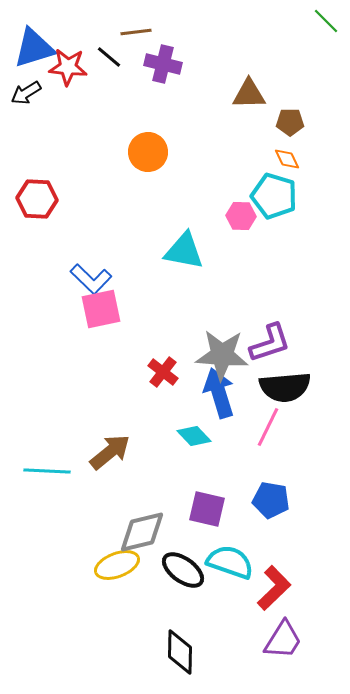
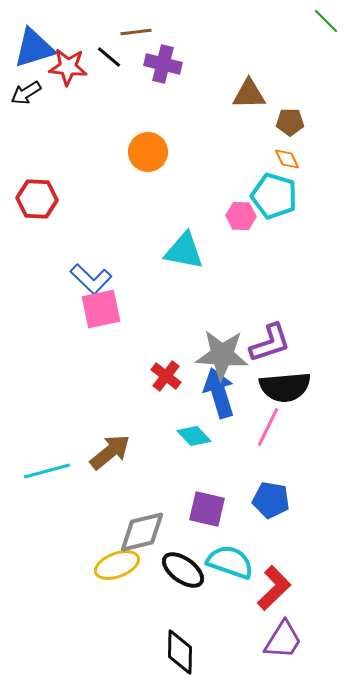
red cross: moved 3 px right, 4 px down
cyan line: rotated 18 degrees counterclockwise
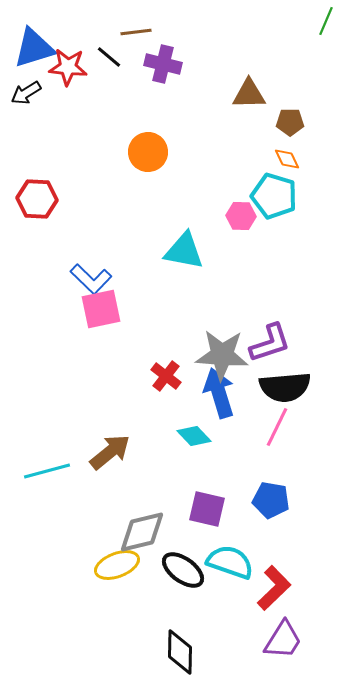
green line: rotated 68 degrees clockwise
pink line: moved 9 px right
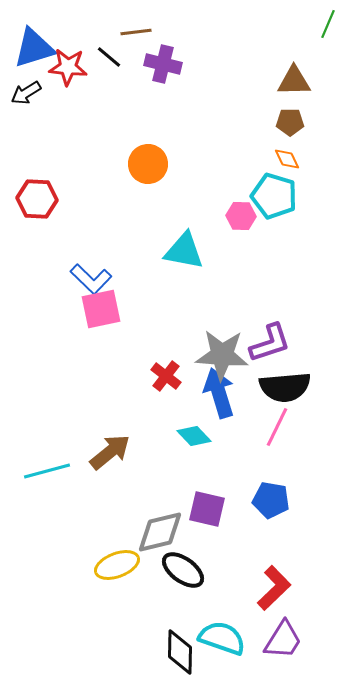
green line: moved 2 px right, 3 px down
brown triangle: moved 45 px right, 13 px up
orange circle: moved 12 px down
gray diamond: moved 18 px right
cyan semicircle: moved 8 px left, 76 px down
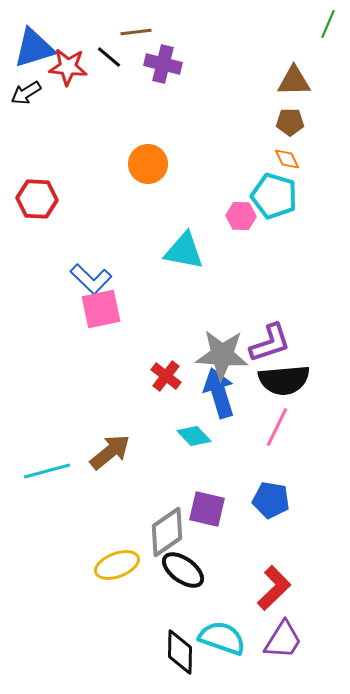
black semicircle: moved 1 px left, 7 px up
gray diamond: moved 7 px right; rotated 21 degrees counterclockwise
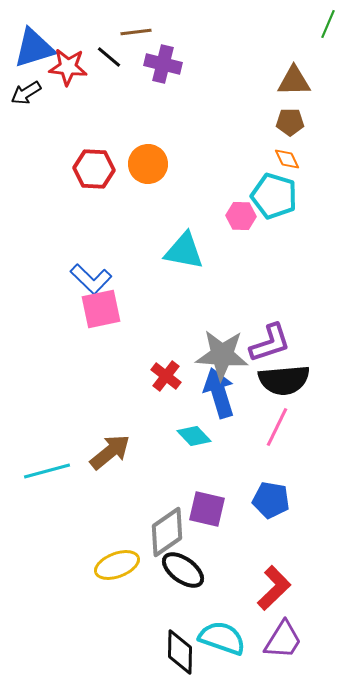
red hexagon: moved 57 px right, 30 px up
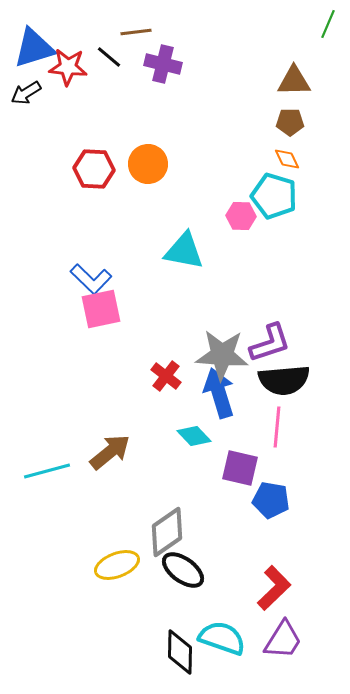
pink line: rotated 21 degrees counterclockwise
purple square: moved 33 px right, 41 px up
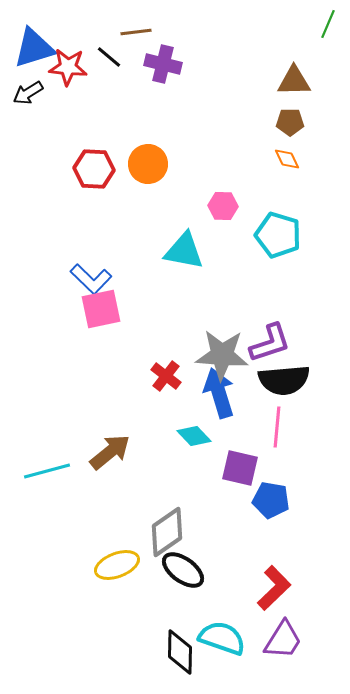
black arrow: moved 2 px right
cyan pentagon: moved 4 px right, 39 px down
pink hexagon: moved 18 px left, 10 px up
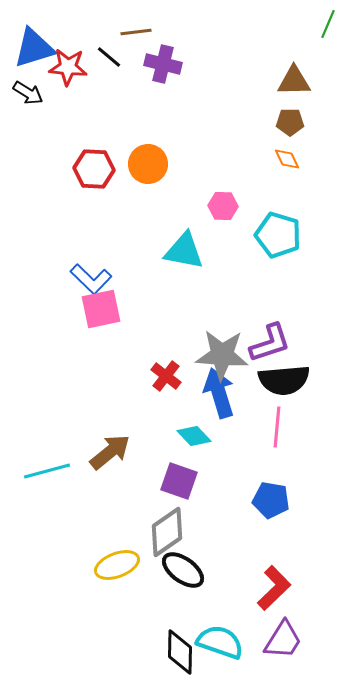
black arrow: rotated 116 degrees counterclockwise
purple square: moved 61 px left, 13 px down; rotated 6 degrees clockwise
cyan semicircle: moved 2 px left, 4 px down
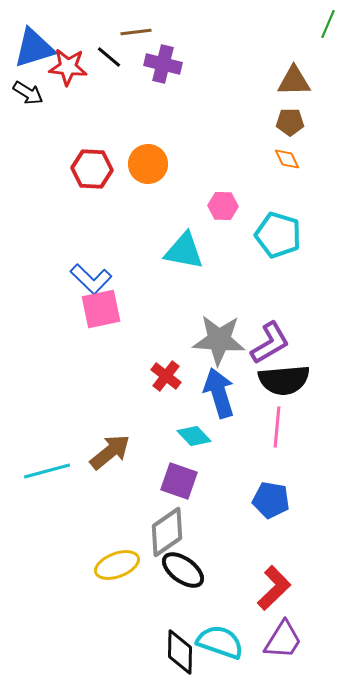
red hexagon: moved 2 px left
purple L-shape: rotated 12 degrees counterclockwise
gray star: moved 3 px left, 15 px up
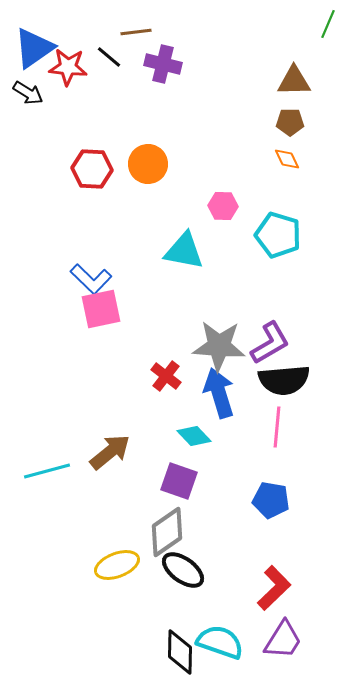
blue triangle: rotated 18 degrees counterclockwise
gray star: moved 6 px down
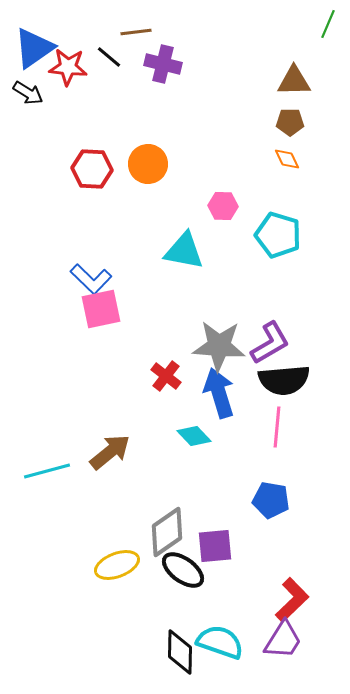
purple square: moved 36 px right, 65 px down; rotated 24 degrees counterclockwise
red L-shape: moved 18 px right, 12 px down
